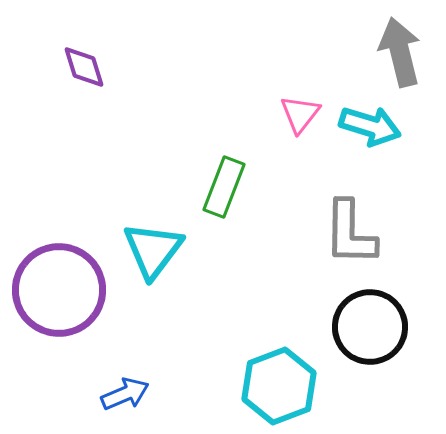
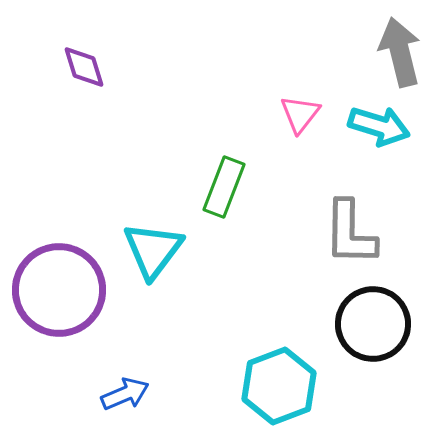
cyan arrow: moved 9 px right
black circle: moved 3 px right, 3 px up
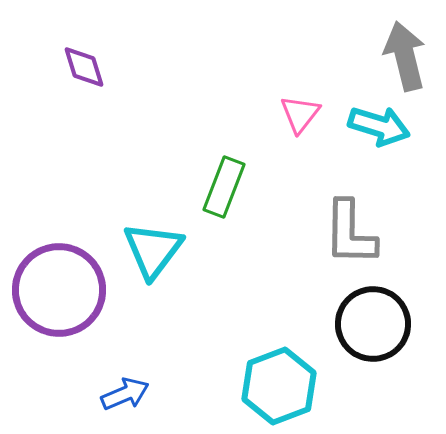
gray arrow: moved 5 px right, 4 px down
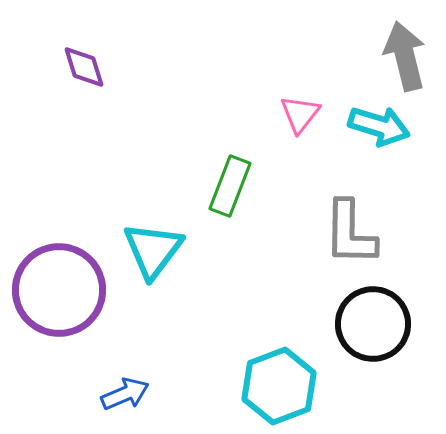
green rectangle: moved 6 px right, 1 px up
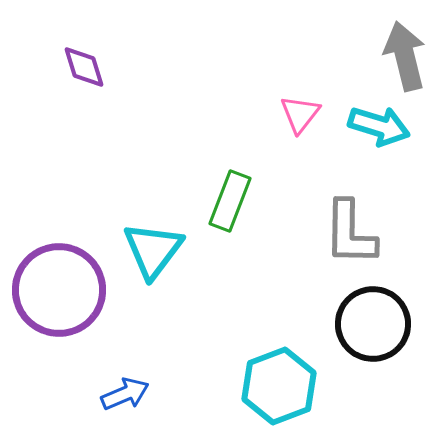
green rectangle: moved 15 px down
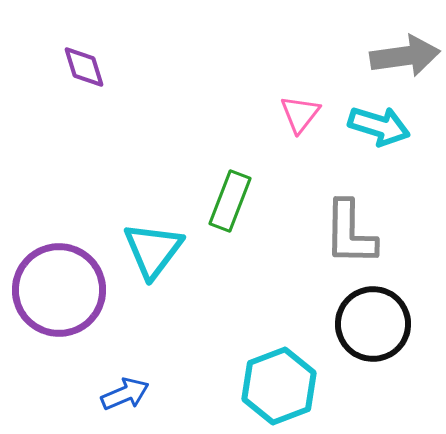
gray arrow: rotated 96 degrees clockwise
